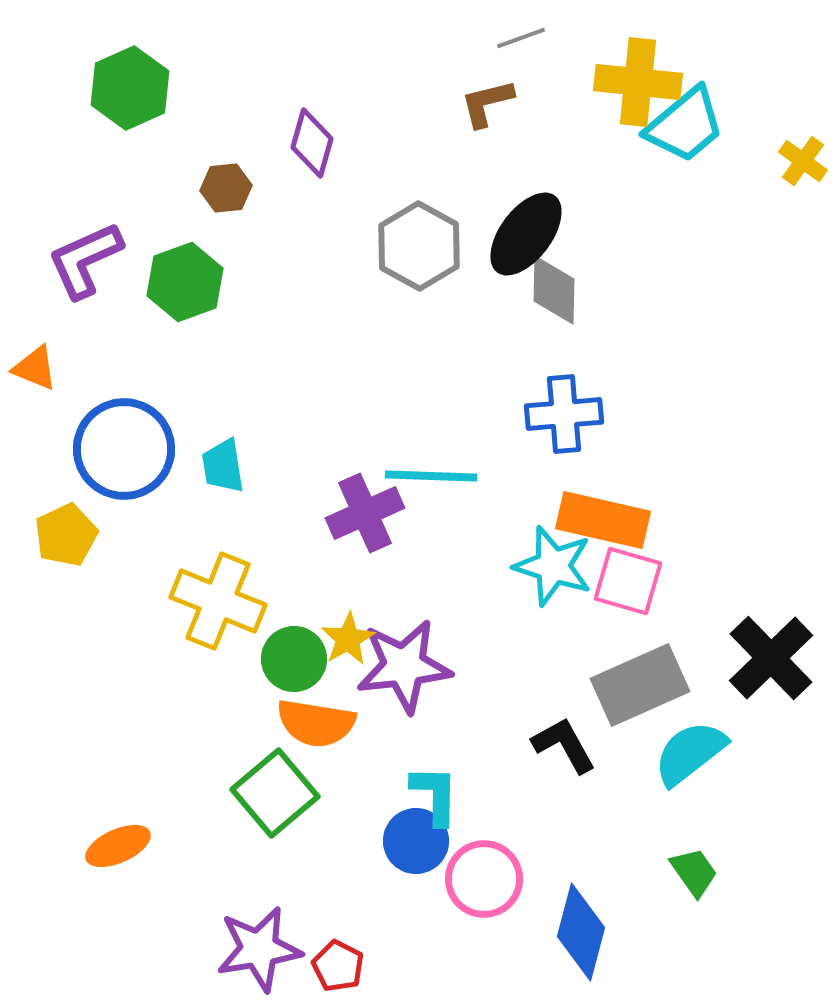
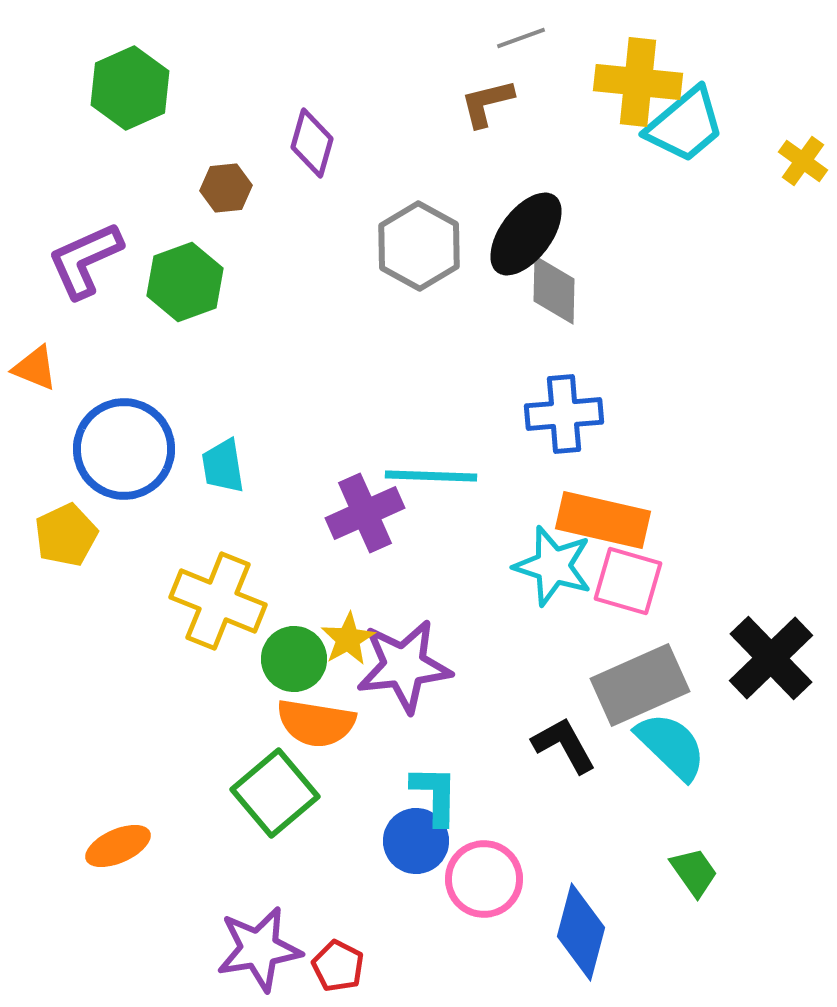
cyan semicircle at (690, 753): moved 19 px left, 7 px up; rotated 82 degrees clockwise
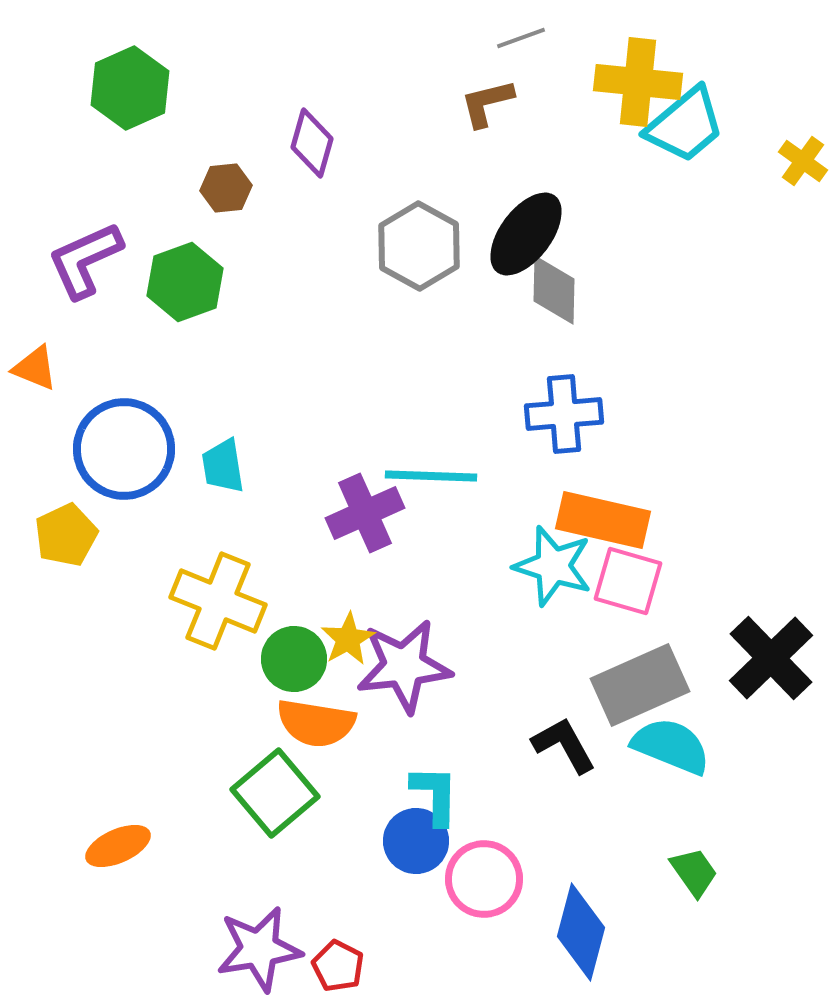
cyan semicircle at (671, 746): rotated 22 degrees counterclockwise
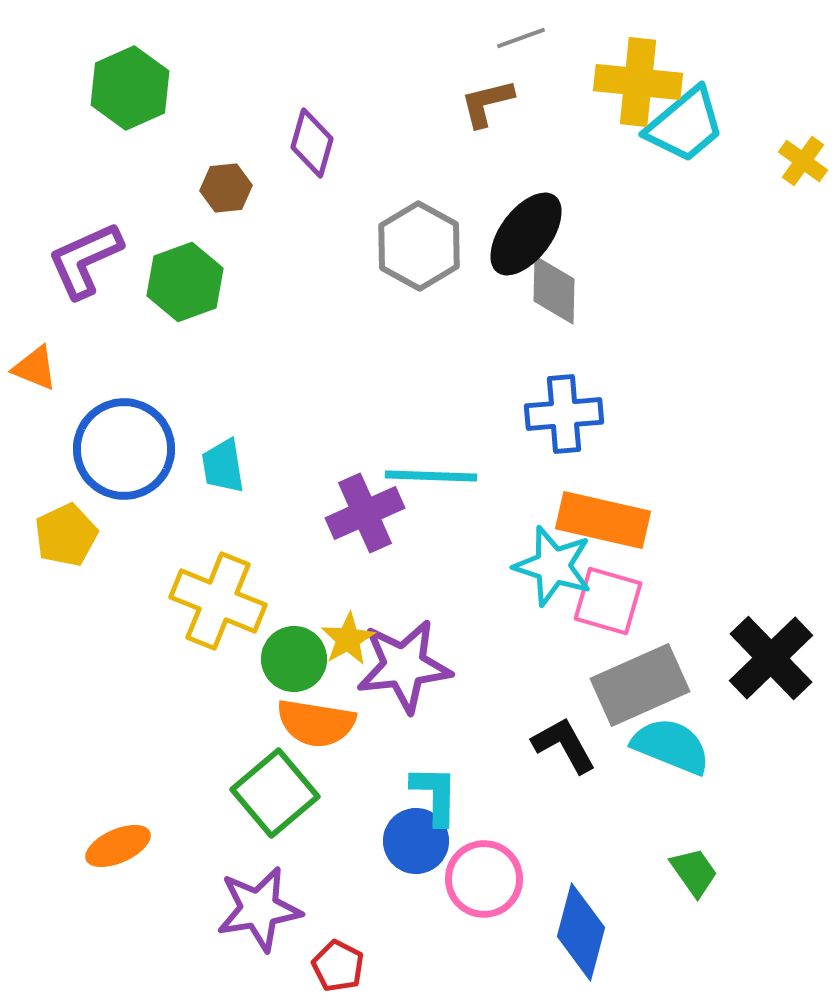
pink square at (628, 581): moved 20 px left, 20 px down
purple star at (259, 949): moved 40 px up
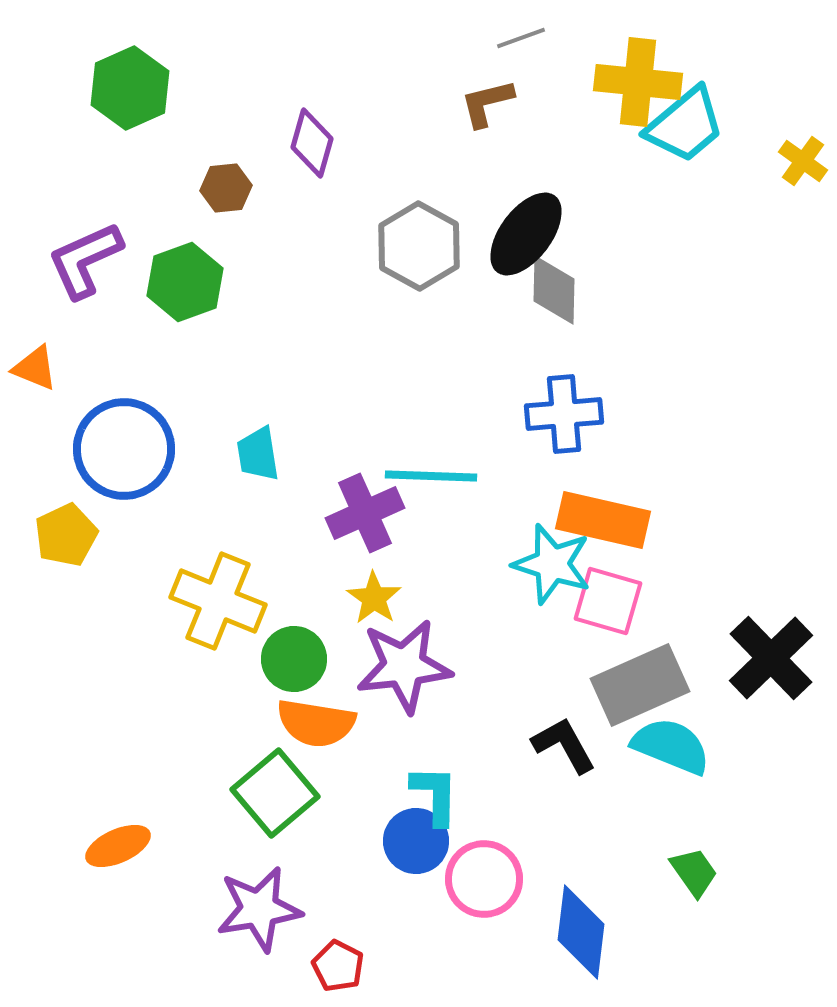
cyan trapezoid at (223, 466): moved 35 px right, 12 px up
cyan star at (553, 566): moved 1 px left, 2 px up
yellow star at (348, 639): moved 26 px right, 41 px up; rotated 8 degrees counterclockwise
blue diamond at (581, 932): rotated 8 degrees counterclockwise
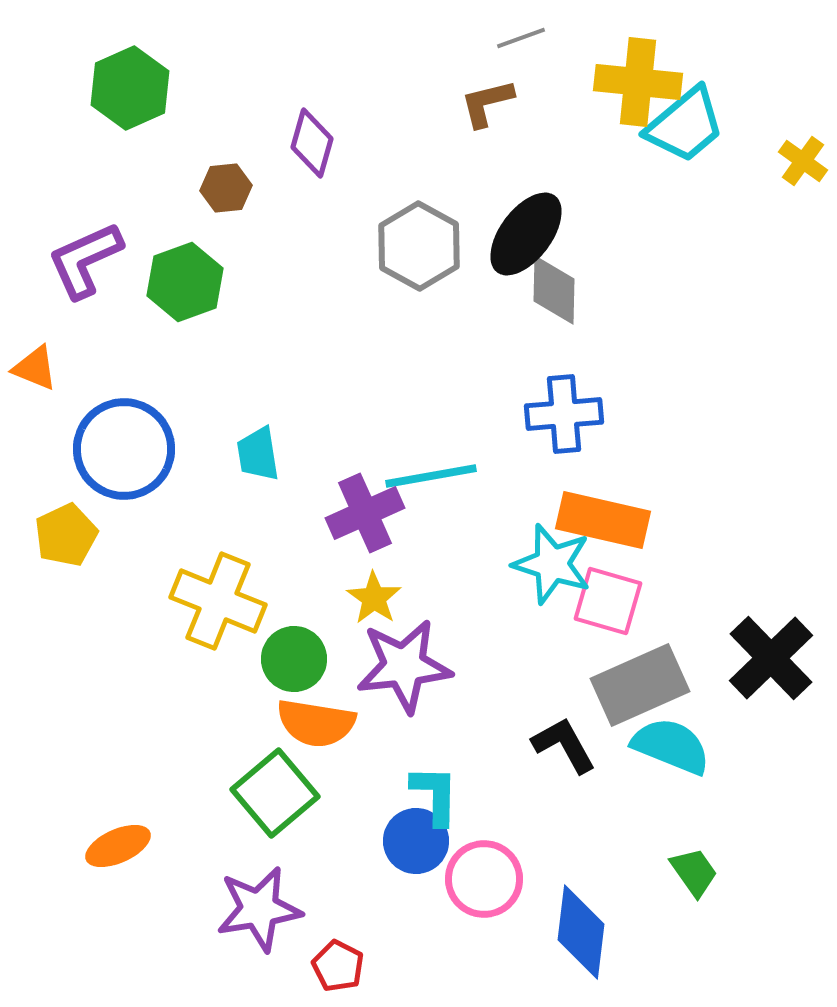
cyan line at (431, 476): rotated 12 degrees counterclockwise
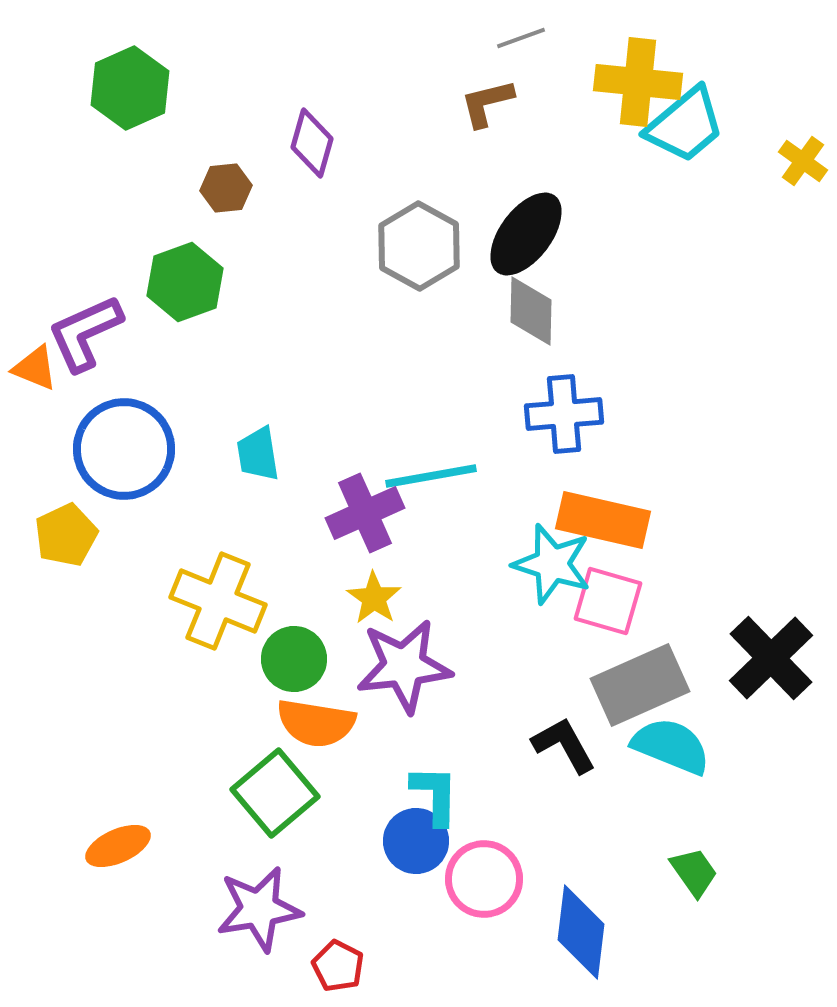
purple L-shape at (85, 260): moved 73 px down
gray diamond at (554, 290): moved 23 px left, 21 px down
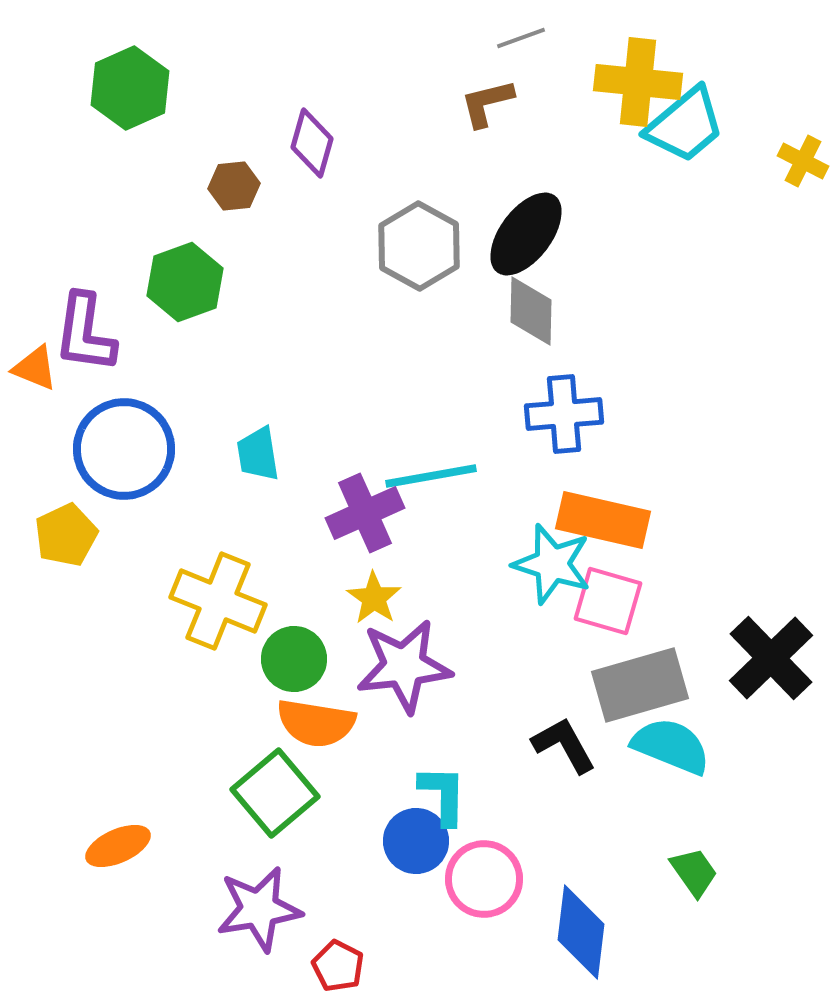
yellow cross at (803, 161): rotated 9 degrees counterclockwise
brown hexagon at (226, 188): moved 8 px right, 2 px up
purple L-shape at (85, 333): rotated 58 degrees counterclockwise
gray rectangle at (640, 685): rotated 8 degrees clockwise
cyan L-shape at (435, 795): moved 8 px right
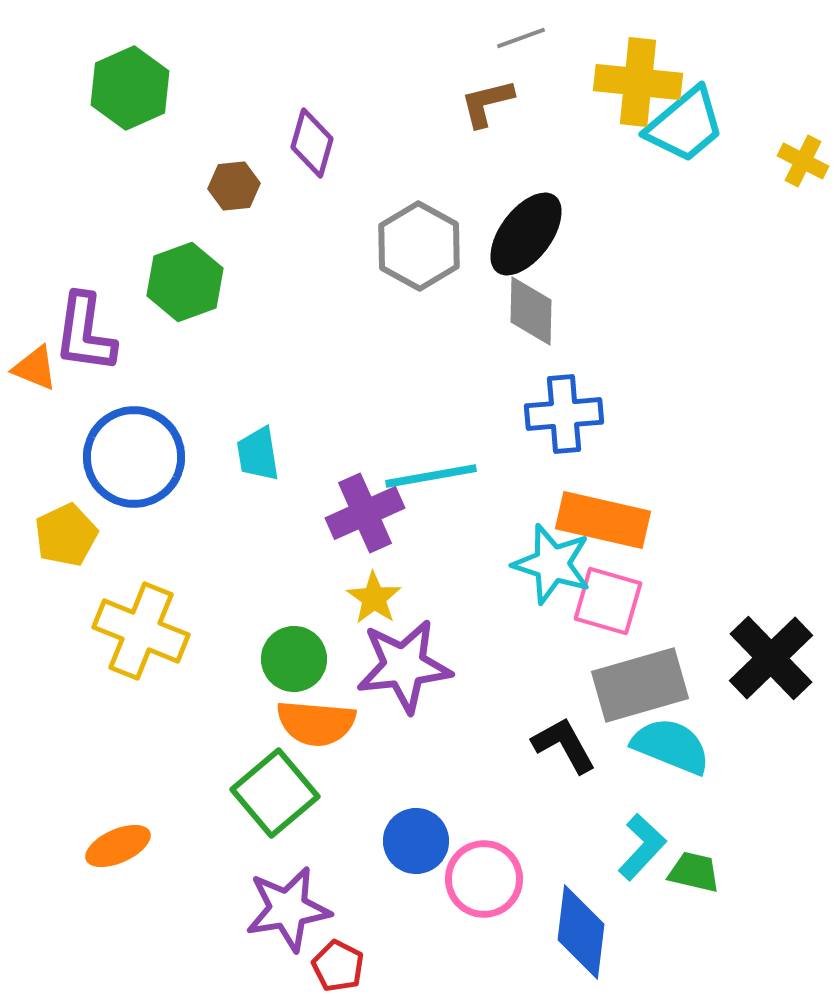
blue circle at (124, 449): moved 10 px right, 8 px down
yellow cross at (218, 601): moved 77 px left, 30 px down
orange semicircle at (316, 723): rotated 4 degrees counterclockwise
cyan L-shape at (443, 795): moved 199 px right, 52 px down; rotated 42 degrees clockwise
green trapezoid at (694, 872): rotated 42 degrees counterclockwise
purple star at (259, 909): moved 29 px right
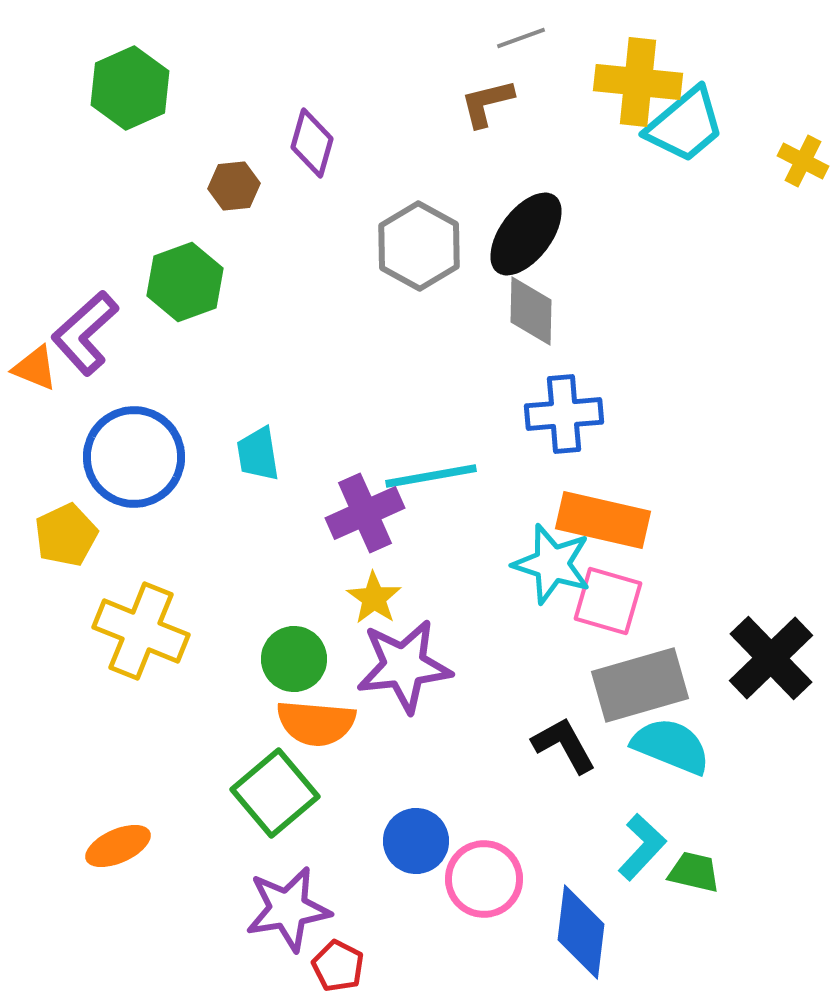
purple L-shape at (85, 333): rotated 40 degrees clockwise
